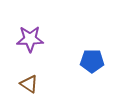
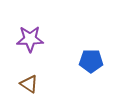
blue pentagon: moved 1 px left
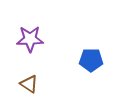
blue pentagon: moved 1 px up
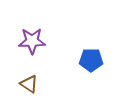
purple star: moved 2 px right, 2 px down
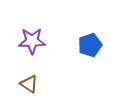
blue pentagon: moved 1 px left, 15 px up; rotated 20 degrees counterclockwise
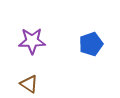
blue pentagon: moved 1 px right, 1 px up
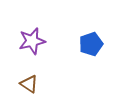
purple star: rotated 12 degrees counterclockwise
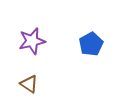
blue pentagon: rotated 10 degrees counterclockwise
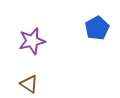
blue pentagon: moved 6 px right, 16 px up
